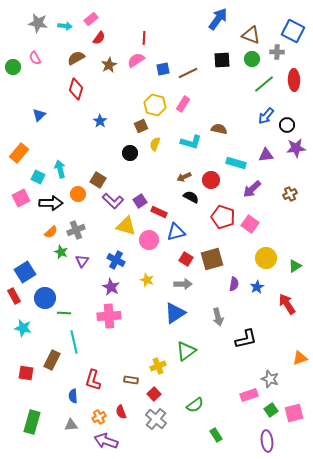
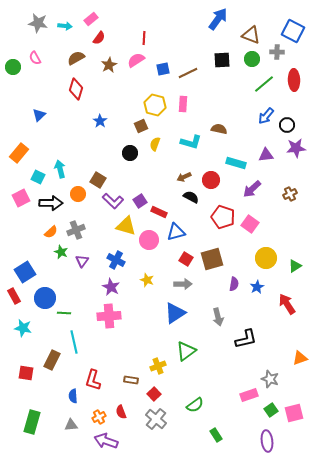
pink rectangle at (183, 104): rotated 28 degrees counterclockwise
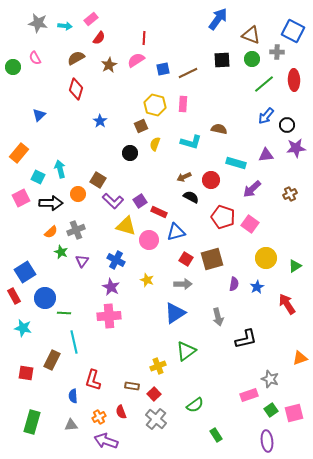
brown rectangle at (131, 380): moved 1 px right, 6 px down
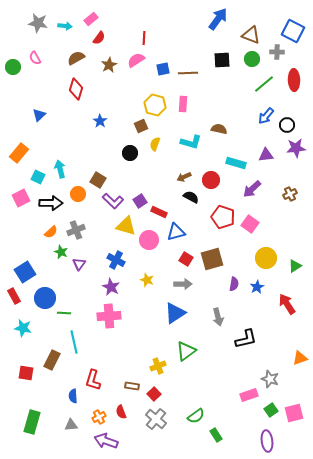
brown line at (188, 73): rotated 24 degrees clockwise
purple triangle at (82, 261): moved 3 px left, 3 px down
green semicircle at (195, 405): moved 1 px right, 11 px down
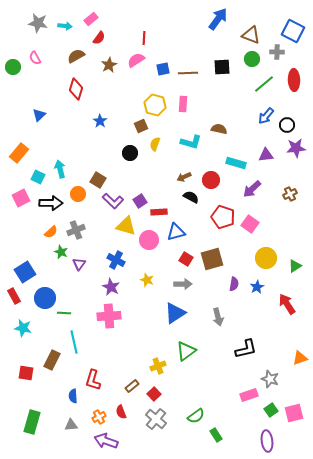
brown semicircle at (76, 58): moved 2 px up
black square at (222, 60): moved 7 px down
red rectangle at (159, 212): rotated 28 degrees counterclockwise
black L-shape at (246, 339): moved 10 px down
brown rectangle at (132, 386): rotated 48 degrees counterclockwise
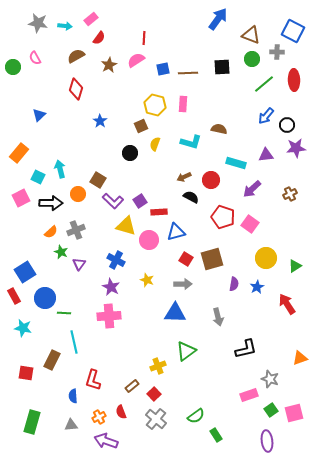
blue triangle at (175, 313): rotated 35 degrees clockwise
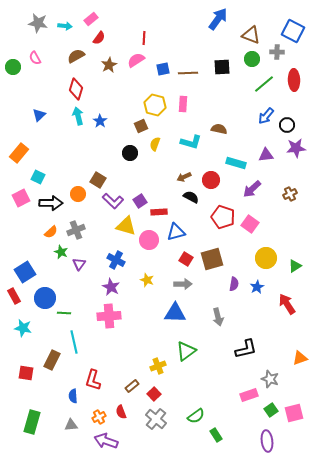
cyan arrow at (60, 169): moved 18 px right, 53 px up
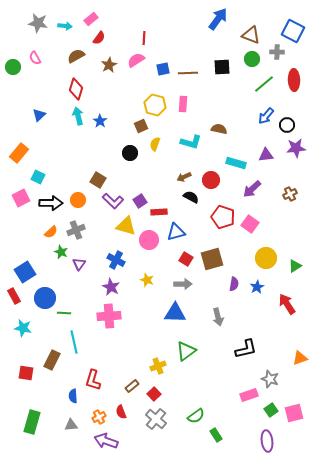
orange circle at (78, 194): moved 6 px down
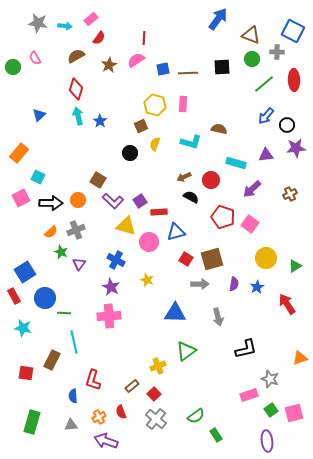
pink circle at (149, 240): moved 2 px down
gray arrow at (183, 284): moved 17 px right
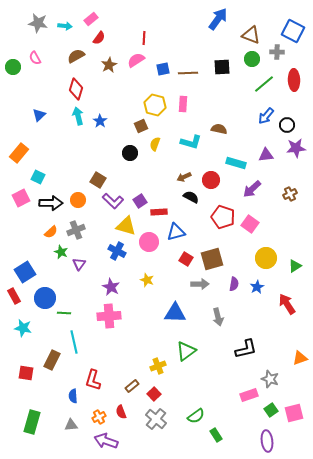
blue cross at (116, 260): moved 1 px right, 9 px up
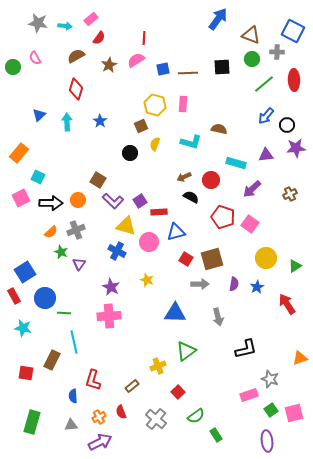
cyan arrow at (78, 116): moved 11 px left, 6 px down; rotated 12 degrees clockwise
red square at (154, 394): moved 24 px right, 2 px up
purple arrow at (106, 441): moved 6 px left, 1 px down; rotated 135 degrees clockwise
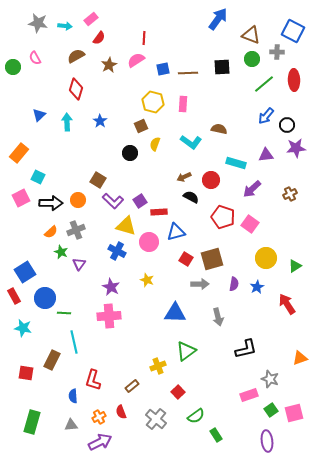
yellow hexagon at (155, 105): moved 2 px left, 3 px up
cyan L-shape at (191, 142): rotated 20 degrees clockwise
